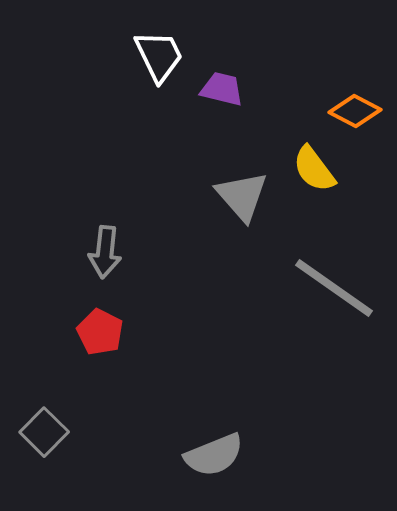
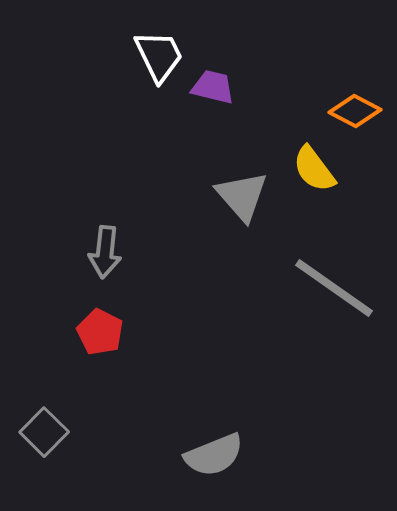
purple trapezoid: moved 9 px left, 2 px up
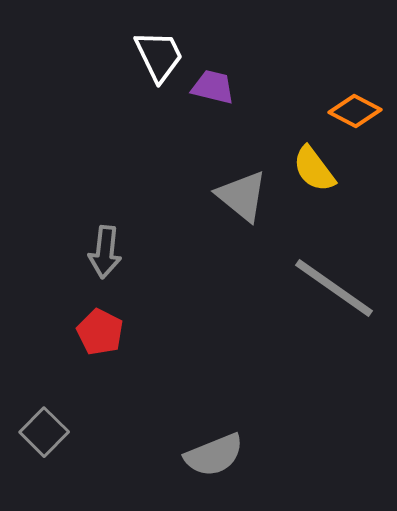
gray triangle: rotated 10 degrees counterclockwise
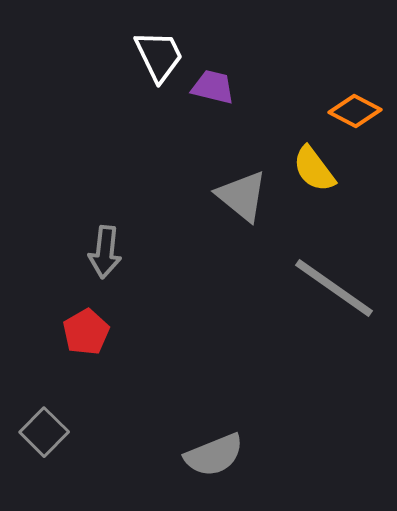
red pentagon: moved 14 px left; rotated 15 degrees clockwise
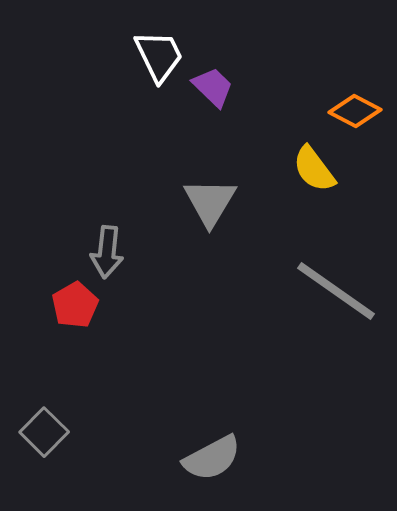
purple trapezoid: rotated 30 degrees clockwise
gray triangle: moved 32 px left, 6 px down; rotated 22 degrees clockwise
gray arrow: moved 2 px right
gray line: moved 2 px right, 3 px down
red pentagon: moved 11 px left, 27 px up
gray semicircle: moved 2 px left, 3 px down; rotated 6 degrees counterclockwise
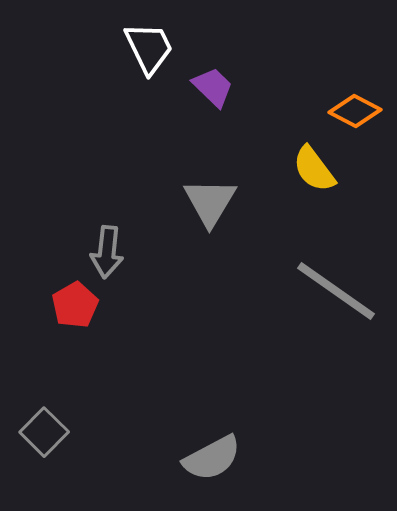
white trapezoid: moved 10 px left, 8 px up
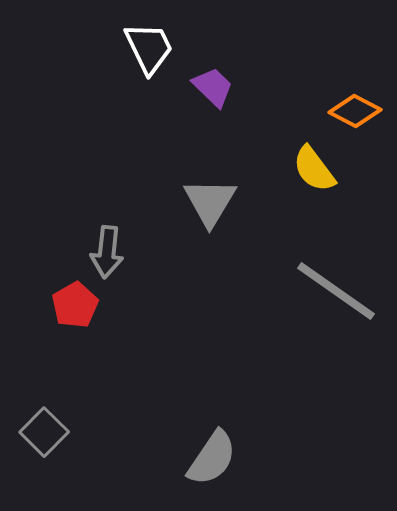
gray semicircle: rotated 28 degrees counterclockwise
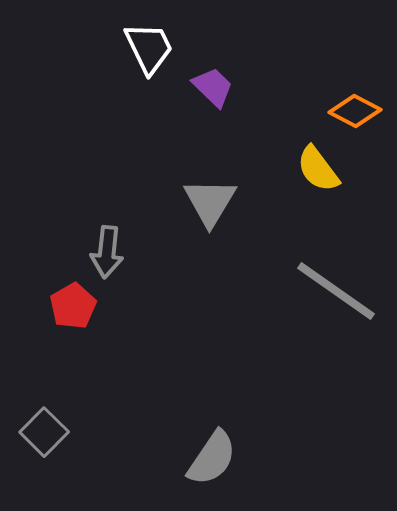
yellow semicircle: moved 4 px right
red pentagon: moved 2 px left, 1 px down
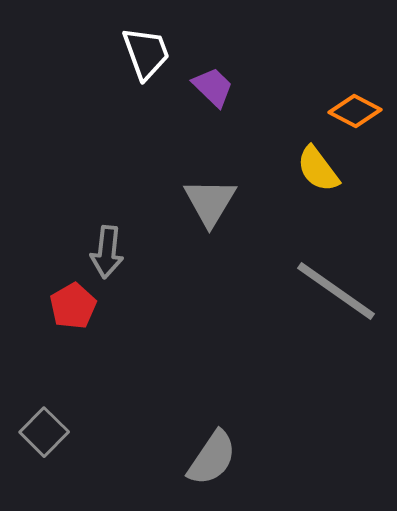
white trapezoid: moved 3 px left, 5 px down; rotated 6 degrees clockwise
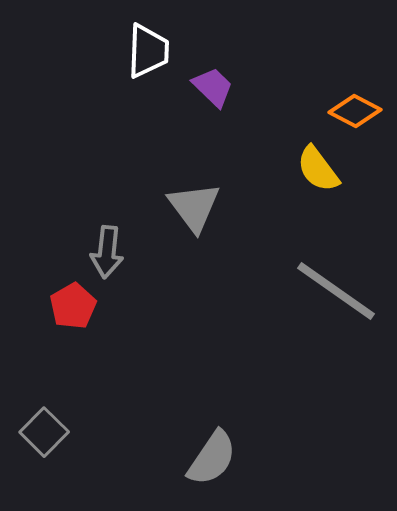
white trapezoid: moved 2 px right, 2 px up; rotated 22 degrees clockwise
gray triangle: moved 16 px left, 5 px down; rotated 8 degrees counterclockwise
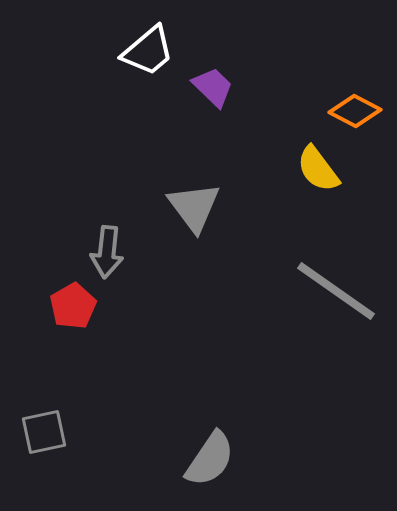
white trapezoid: rotated 48 degrees clockwise
gray square: rotated 33 degrees clockwise
gray semicircle: moved 2 px left, 1 px down
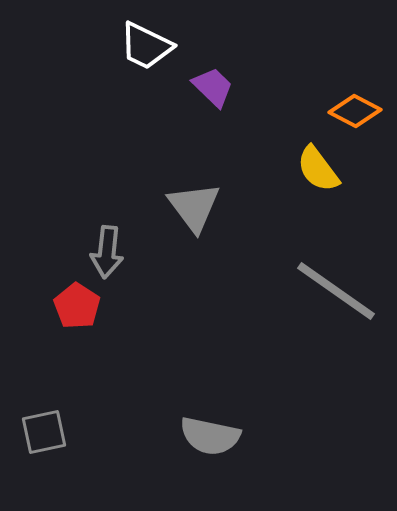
white trapezoid: moved 2 px left, 5 px up; rotated 66 degrees clockwise
red pentagon: moved 4 px right; rotated 9 degrees counterclockwise
gray semicircle: moved 23 px up; rotated 68 degrees clockwise
